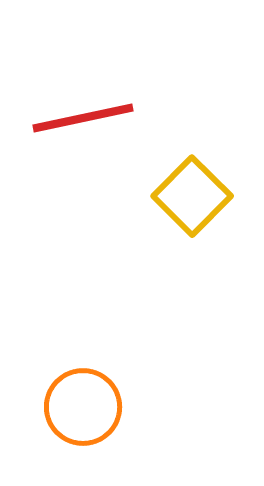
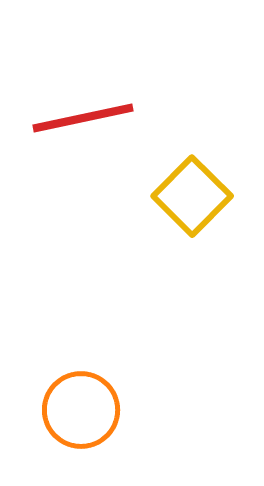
orange circle: moved 2 px left, 3 px down
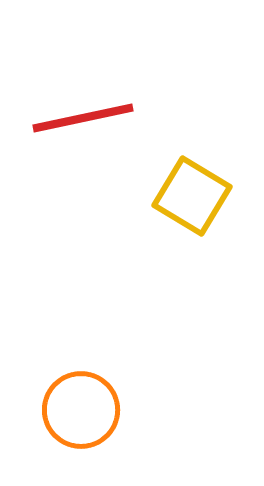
yellow square: rotated 14 degrees counterclockwise
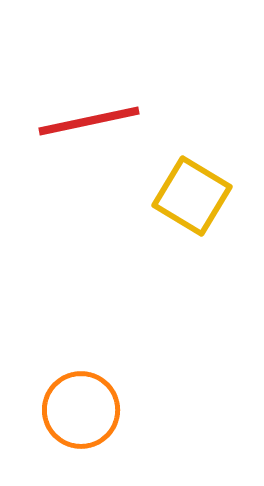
red line: moved 6 px right, 3 px down
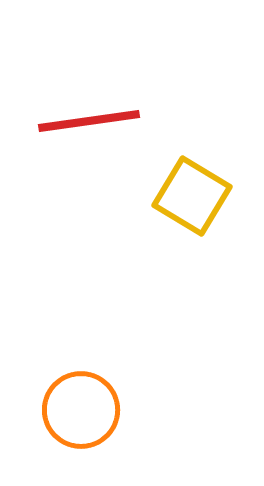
red line: rotated 4 degrees clockwise
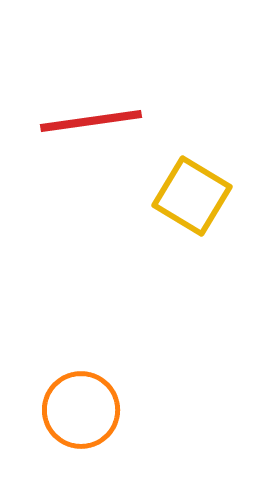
red line: moved 2 px right
